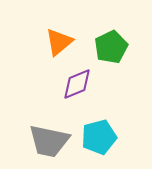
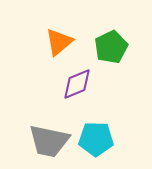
cyan pentagon: moved 3 px left, 2 px down; rotated 16 degrees clockwise
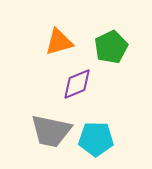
orange triangle: rotated 24 degrees clockwise
gray trapezoid: moved 2 px right, 10 px up
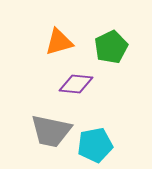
purple diamond: moved 1 px left; rotated 28 degrees clockwise
cyan pentagon: moved 1 px left, 6 px down; rotated 12 degrees counterclockwise
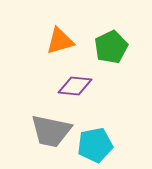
orange triangle: moved 1 px right, 1 px up
purple diamond: moved 1 px left, 2 px down
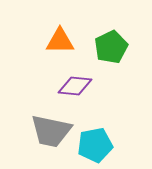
orange triangle: rotated 16 degrees clockwise
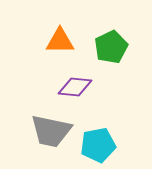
purple diamond: moved 1 px down
cyan pentagon: moved 3 px right
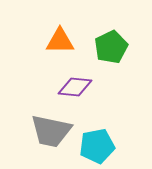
cyan pentagon: moved 1 px left, 1 px down
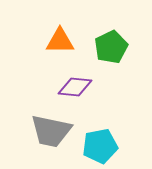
cyan pentagon: moved 3 px right
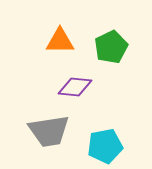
gray trapezoid: moved 2 px left; rotated 21 degrees counterclockwise
cyan pentagon: moved 5 px right
